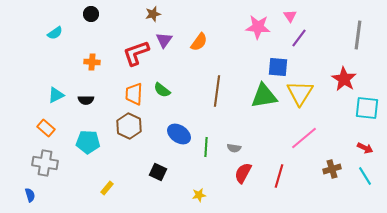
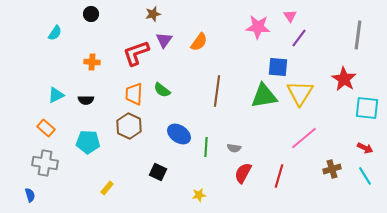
cyan semicircle: rotated 21 degrees counterclockwise
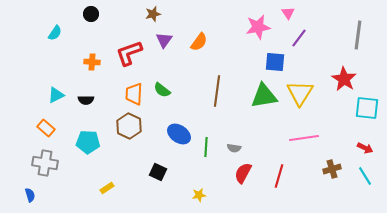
pink triangle: moved 2 px left, 3 px up
pink star: rotated 15 degrees counterclockwise
red L-shape: moved 7 px left
blue square: moved 3 px left, 5 px up
pink line: rotated 32 degrees clockwise
yellow rectangle: rotated 16 degrees clockwise
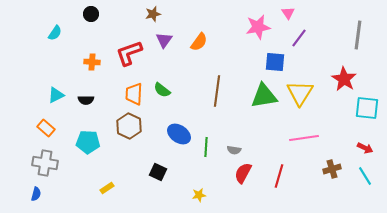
gray semicircle: moved 2 px down
blue semicircle: moved 6 px right, 1 px up; rotated 32 degrees clockwise
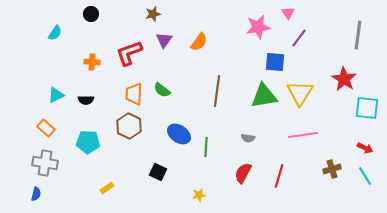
pink line: moved 1 px left, 3 px up
gray semicircle: moved 14 px right, 12 px up
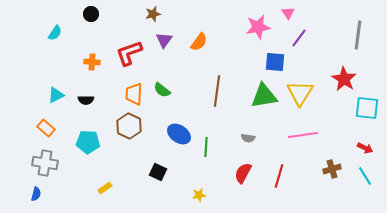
yellow rectangle: moved 2 px left
